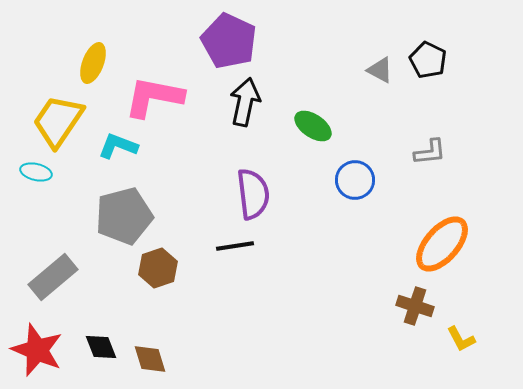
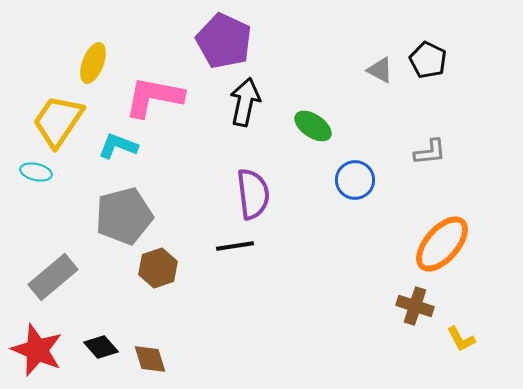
purple pentagon: moved 5 px left
black diamond: rotated 20 degrees counterclockwise
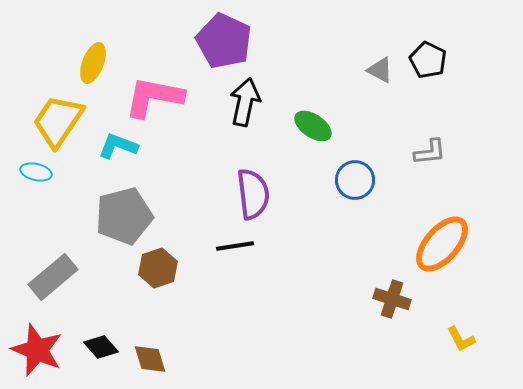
brown cross: moved 23 px left, 7 px up
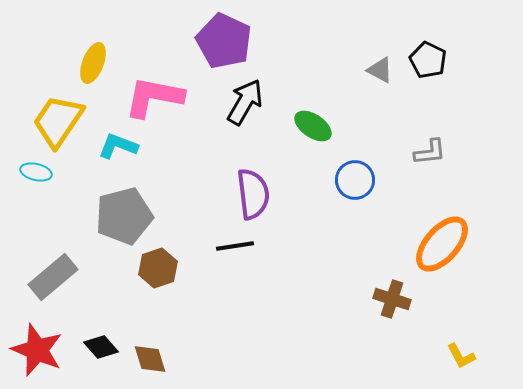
black arrow: rotated 18 degrees clockwise
yellow L-shape: moved 17 px down
